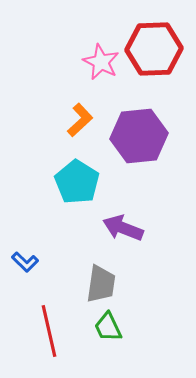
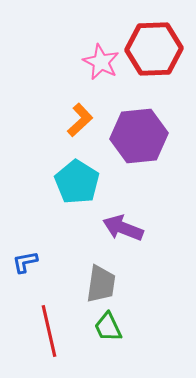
blue L-shape: rotated 124 degrees clockwise
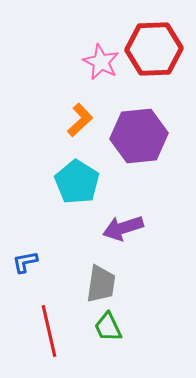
purple arrow: rotated 39 degrees counterclockwise
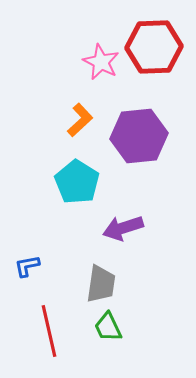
red hexagon: moved 2 px up
blue L-shape: moved 2 px right, 4 px down
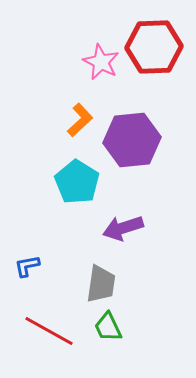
purple hexagon: moved 7 px left, 4 px down
red line: rotated 48 degrees counterclockwise
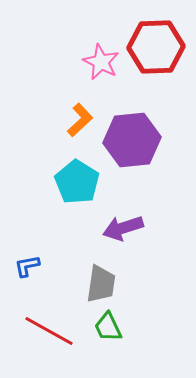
red hexagon: moved 2 px right
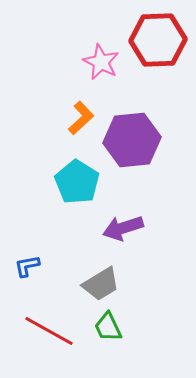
red hexagon: moved 2 px right, 7 px up
orange L-shape: moved 1 px right, 2 px up
gray trapezoid: rotated 51 degrees clockwise
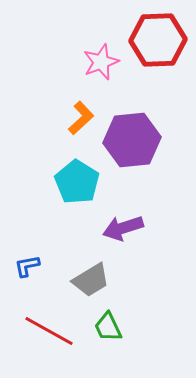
pink star: rotated 24 degrees clockwise
gray trapezoid: moved 10 px left, 4 px up
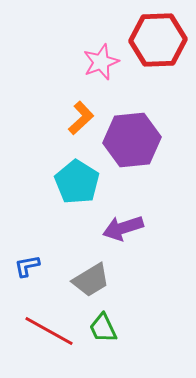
green trapezoid: moved 5 px left, 1 px down
